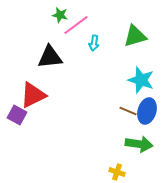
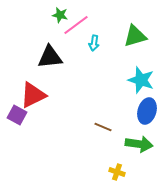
brown line: moved 25 px left, 16 px down
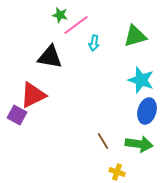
black triangle: rotated 16 degrees clockwise
brown line: moved 14 px down; rotated 36 degrees clockwise
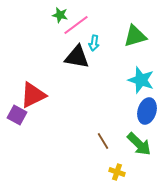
black triangle: moved 27 px right
green arrow: rotated 36 degrees clockwise
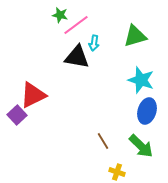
purple square: rotated 18 degrees clockwise
green arrow: moved 2 px right, 2 px down
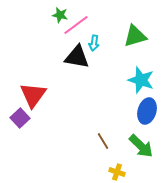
red triangle: rotated 28 degrees counterclockwise
purple square: moved 3 px right, 3 px down
